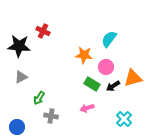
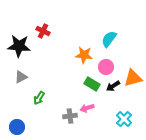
gray cross: moved 19 px right; rotated 16 degrees counterclockwise
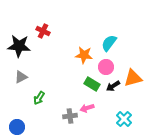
cyan semicircle: moved 4 px down
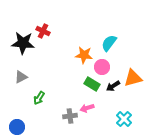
black star: moved 4 px right, 3 px up
pink circle: moved 4 px left
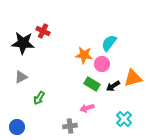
pink circle: moved 3 px up
gray cross: moved 10 px down
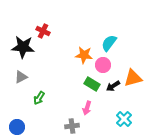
black star: moved 4 px down
pink circle: moved 1 px right, 1 px down
pink arrow: rotated 56 degrees counterclockwise
gray cross: moved 2 px right
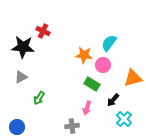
black arrow: moved 14 px down; rotated 16 degrees counterclockwise
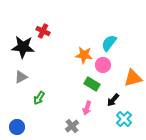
gray cross: rotated 32 degrees counterclockwise
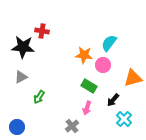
red cross: moved 1 px left; rotated 16 degrees counterclockwise
green rectangle: moved 3 px left, 2 px down
green arrow: moved 1 px up
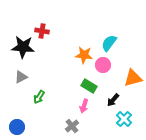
pink arrow: moved 3 px left, 2 px up
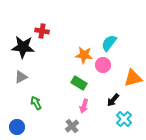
green rectangle: moved 10 px left, 3 px up
green arrow: moved 3 px left, 6 px down; rotated 120 degrees clockwise
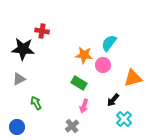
black star: moved 2 px down
gray triangle: moved 2 px left, 2 px down
